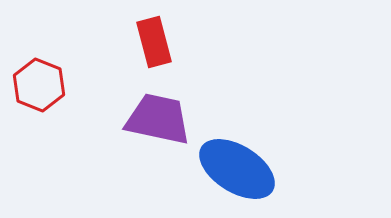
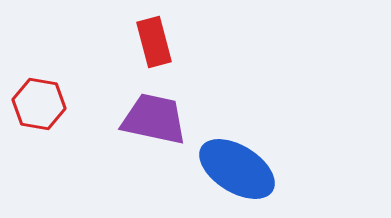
red hexagon: moved 19 px down; rotated 12 degrees counterclockwise
purple trapezoid: moved 4 px left
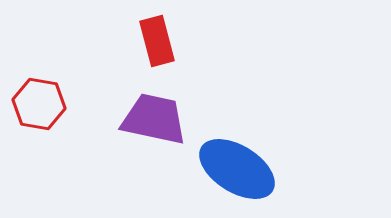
red rectangle: moved 3 px right, 1 px up
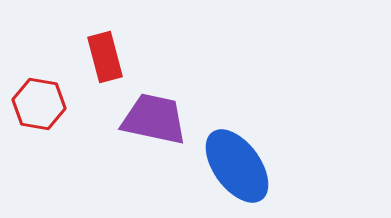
red rectangle: moved 52 px left, 16 px down
blue ellipse: moved 3 px up; rotated 22 degrees clockwise
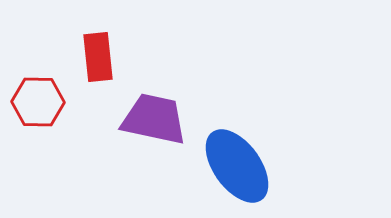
red rectangle: moved 7 px left; rotated 9 degrees clockwise
red hexagon: moved 1 px left, 2 px up; rotated 9 degrees counterclockwise
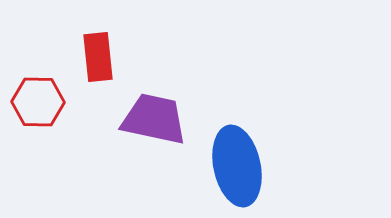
blue ellipse: rotated 24 degrees clockwise
